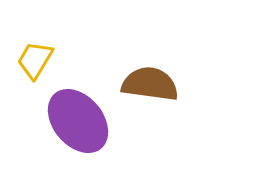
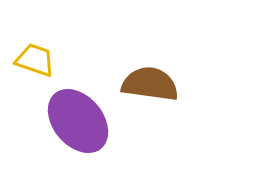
yellow trapezoid: rotated 78 degrees clockwise
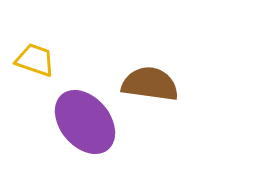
purple ellipse: moved 7 px right, 1 px down
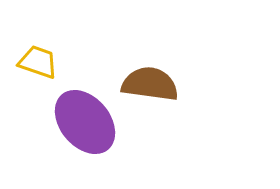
yellow trapezoid: moved 3 px right, 2 px down
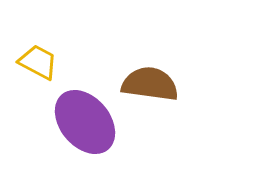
yellow trapezoid: rotated 9 degrees clockwise
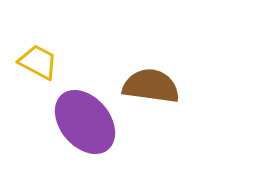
brown semicircle: moved 1 px right, 2 px down
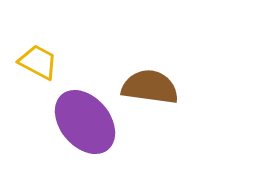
brown semicircle: moved 1 px left, 1 px down
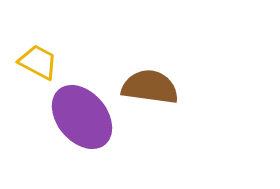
purple ellipse: moved 3 px left, 5 px up
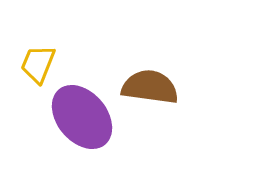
yellow trapezoid: moved 2 px down; rotated 96 degrees counterclockwise
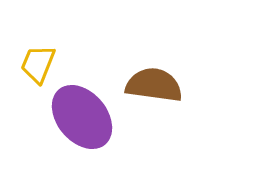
brown semicircle: moved 4 px right, 2 px up
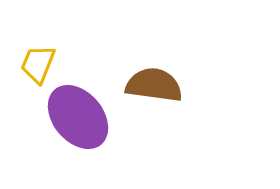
purple ellipse: moved 4 px left
